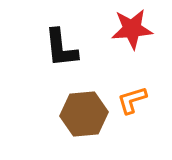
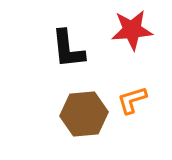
red star: moved 1 px down
black L-shape: moved 7 px right, 1 px down
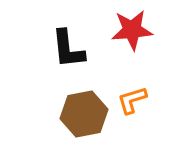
brown hexagon: rotated 6 degrees counterclockwise
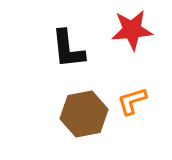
orange L-shape: moved 1 px down
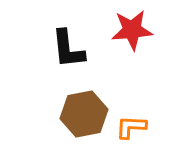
orange L-shape: moved 1 px left, 26 px down; rotated 20 degrees clockwise
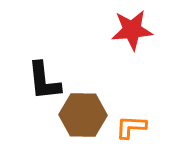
black L-shape: moved 24 px left, 32 px down
brown hexagon: moved 1 px left, 1 px down; rotated 12 degrees clockwise
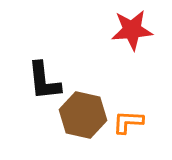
brown hexagon: rotated 12 degrees clockwise
orange L-shape: moved 3 px left, 5 px up
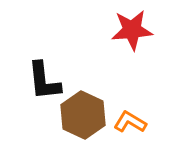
brown hexagon: rotated 12 degrees clockwise
orange L-shape: moved 2 px right; rotated 28 degrees clockwise
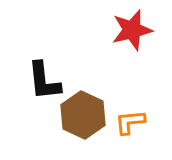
red star: rotated 9 degrees counterclockwise
orange L-shape: rotated 36 degrees counterclockwise
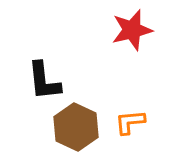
brown hexagon: moved 7 px left, 12 px down
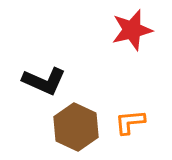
black L-shape: rotated 60 degrees counterclockwise
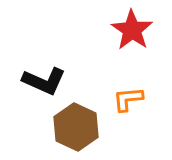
red star: rotated 24 degrees counterclockwise
orange L-shape: moved 2 px left, 23 px up
